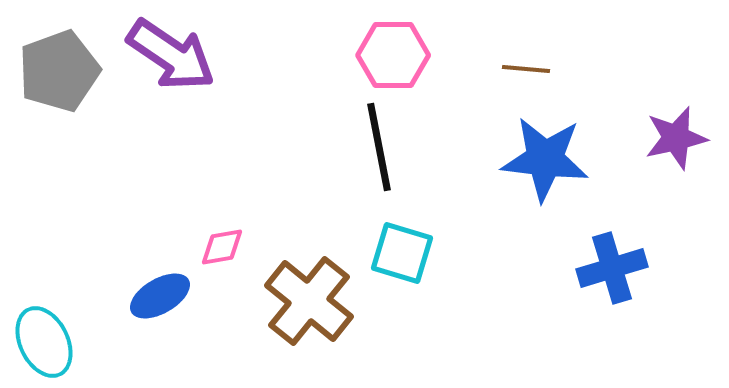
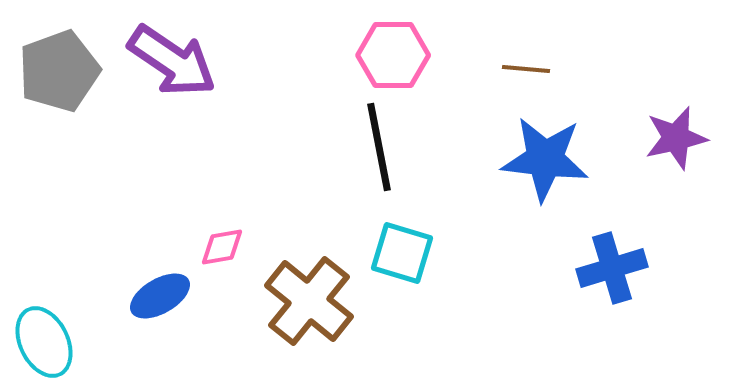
purple arrow: moved 1 px right, 6 px down
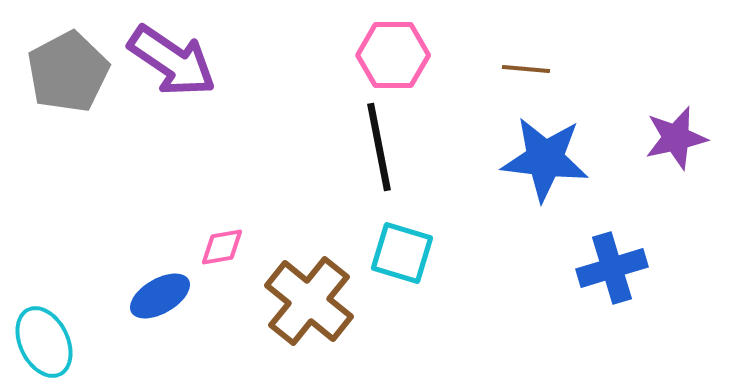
gray pentagon: moved 9 px right, 1 px down; rotated 8 degrees counterclockwise
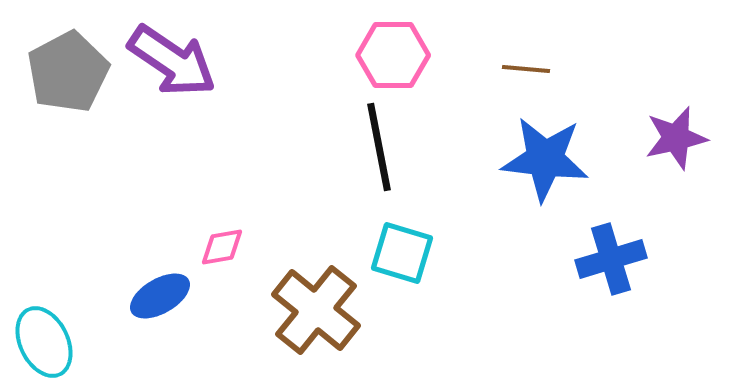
blue cross: moved 1 px left, 9 px up
brown cross: moved 7 px right, 9 px down
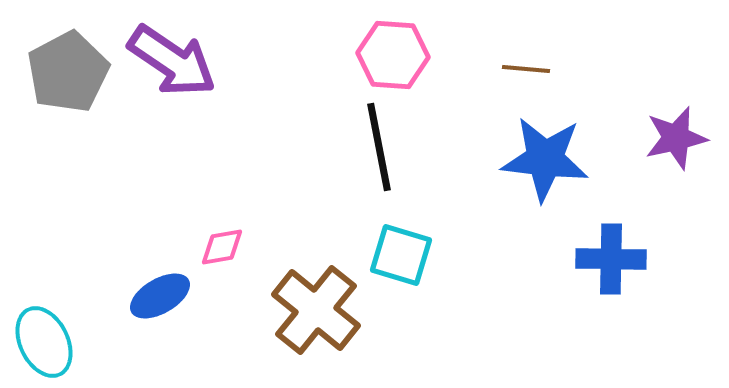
pink hexagon: rotated 4 degrees clockwise
cyan square: moved 1 px left, 2 px down
blue cross: rotated 18 degrees clockwise
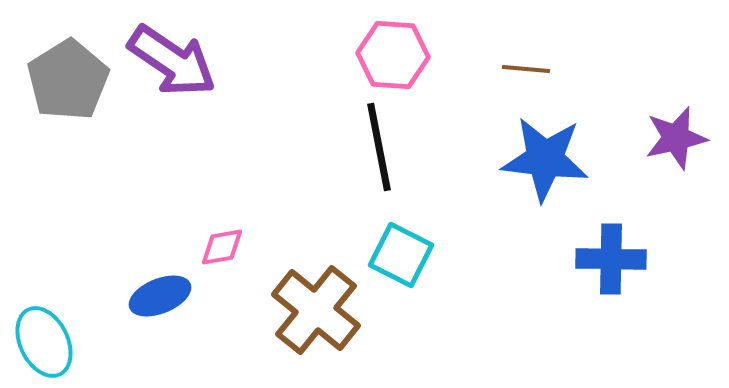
gray pentagon: moved 8 px down; rotated 4 degrees counterclockwise
cyan square: rotated 10 degrees clockwise
blue ellipse: rotated 8 degrees clockwise
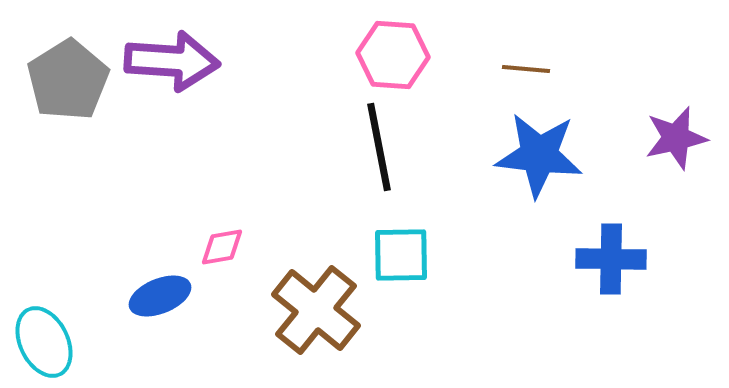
purple arrow: rotated 30 degrees counterclockwise
blue star: moved 6 px left, 4 px up
cyan square: rotated 28 degrees counterclockwise
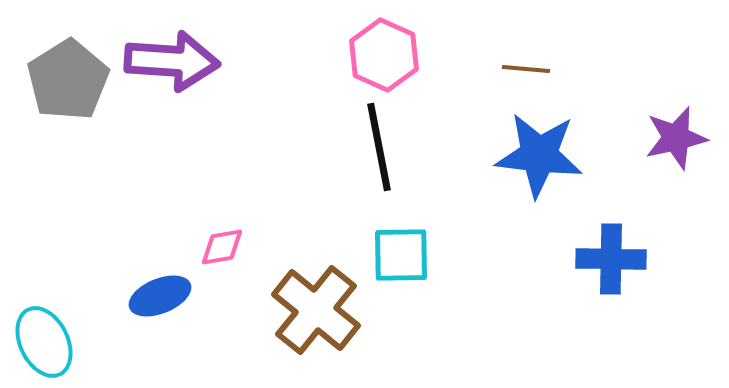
pink hexagon: moved 9 px left; rotated 20 degrees clockwise
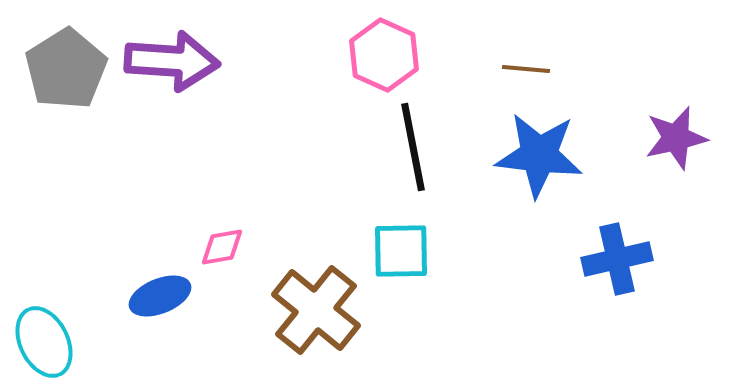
gray pentagon: moved 2 px left, 11 px up
black line: moved 34 px right
cyan square: moved 4 px up
blue cross: moved 6 px right; rotated 14 degrees counterclockwise
